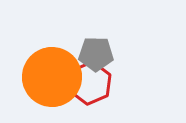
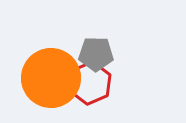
orange circle: moved 1 px left, 1 px down
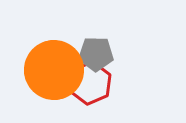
orange circle: moved 3 px right, 8 px up
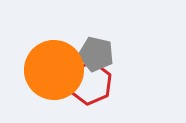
gray pentagon: rotated 12 degrees clockwise
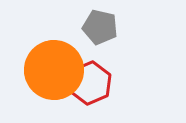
gray pentagon: moved 4 px right, 27 px up
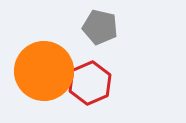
orange circle: moved 10 px left, 1 px down
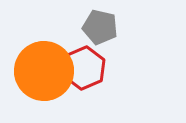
red hexagon: moved 6 px left, 15 px up
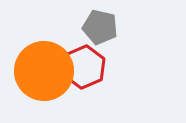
red hexagon: moved 1 px up
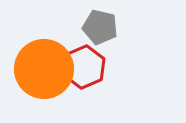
orange circle: moved 2 px up
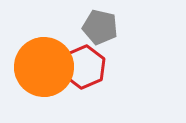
orange circle: moved 2 px up
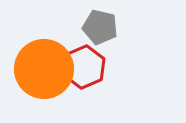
orange circle: moved 2 px down
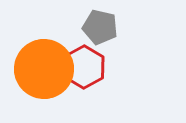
red hexagon: rotated 6 degrees counterclockwise
